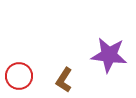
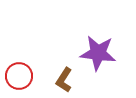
purple star: moved 11 px left, 2 px up
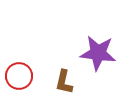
brown L-shape: moved 2 px down; rotated 20 degrees counterclockwise
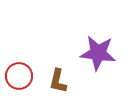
brown L-shape: moved 6 px left, 1 px up
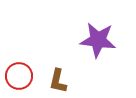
purple star: moved 13 px up
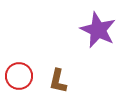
purple star: moved 10 px up; rotated 18 degrees clockwise
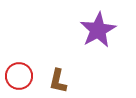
purple star: rotated 18 degrees clockwise
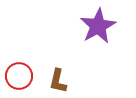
purple star: moved 4 px up
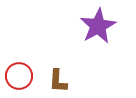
brown L-shape: rotated 10 degrees counterclockwise
